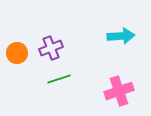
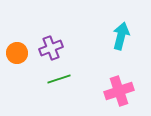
cyan arrow: rotated 72 degrees counterclockwise
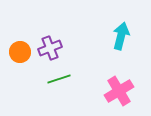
purple cross: moved 1 px left
orange circle: moved 3 px right, 1 px up
pink cross: rotated 12 degrees counterclockwise
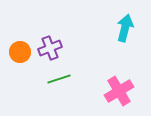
cyan arrow: moved 4 px right, 8 px up
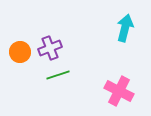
green line: moved 1 px left, 4 px up
pink cross: rotated 32 degrees counterclockwise
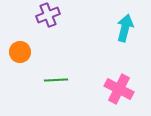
purple cross: moved 2 px left, 33 px up
green line: moved 2 px left, 5 px down; rotated 15 degrees clockwise
pink cross: moved 2 px up
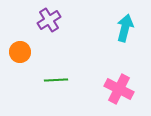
purple cross: moved 1 px right, 5 px down; rotated 10 degrees counterclockwise
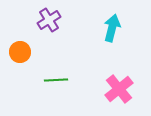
cyan arrow: moved 13 px left
pink cross: rotated 24 degrees clockwise
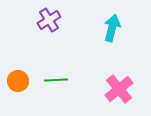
orange circle: moved 2 px left, 29 px down
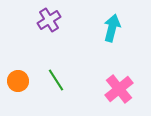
green line: rotated 60 degrees clockwise
